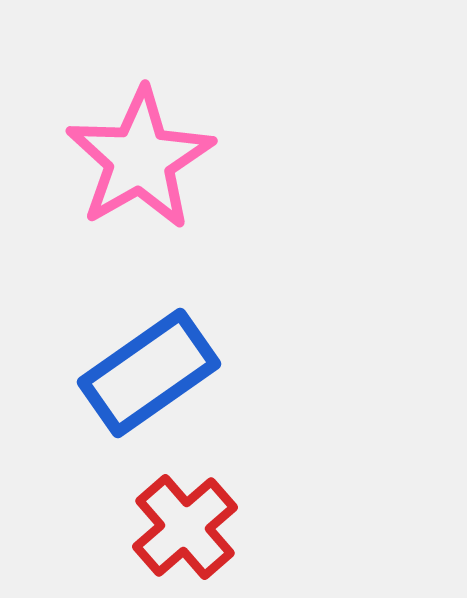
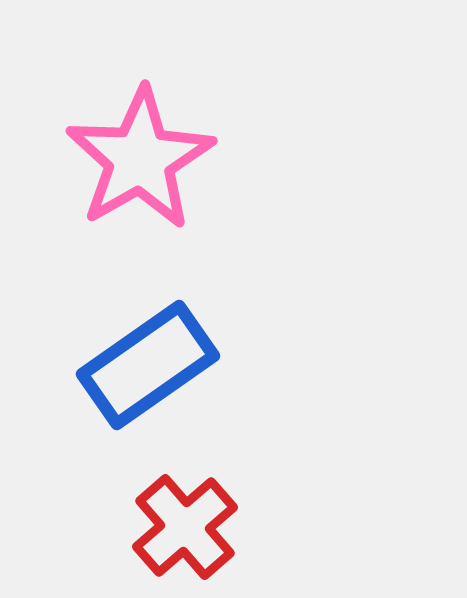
blue rectangle: moved 1 px left, 8 px up
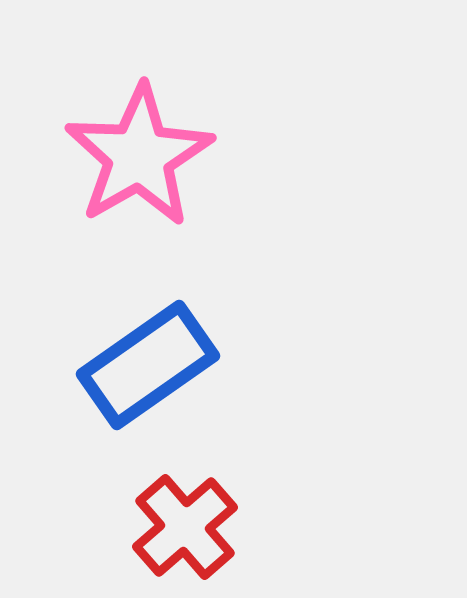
pink star: moved 1 px left, 3 px up
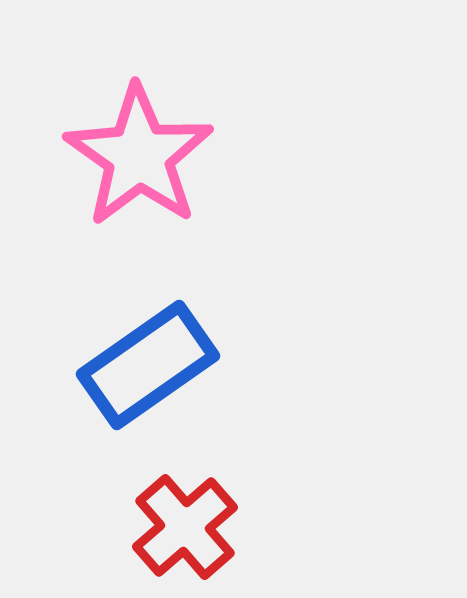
pink star: rotated 7 degrees counterclockwise
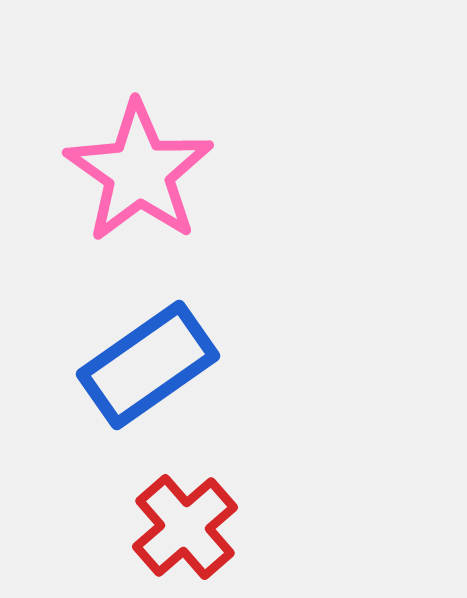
pink star: moved 16 px down
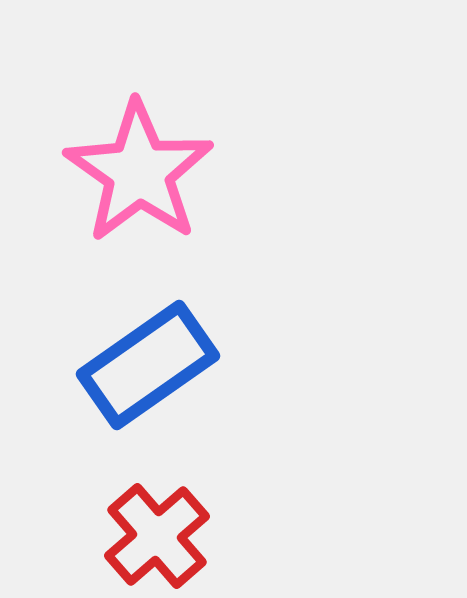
red cross: moved 28 px left, 9 px down
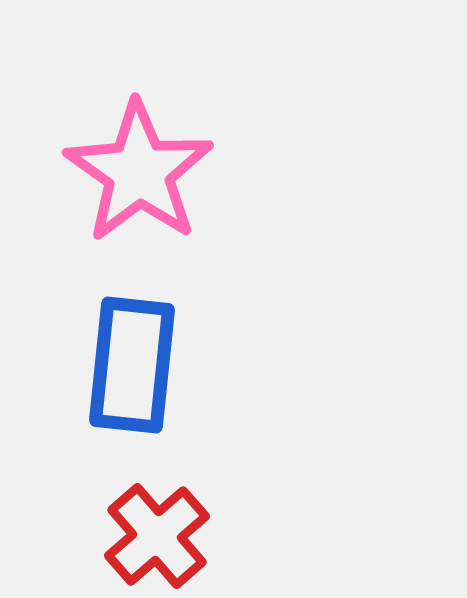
blue rectangle: moved 16 px left; rotated 49 degrees counterclockwise
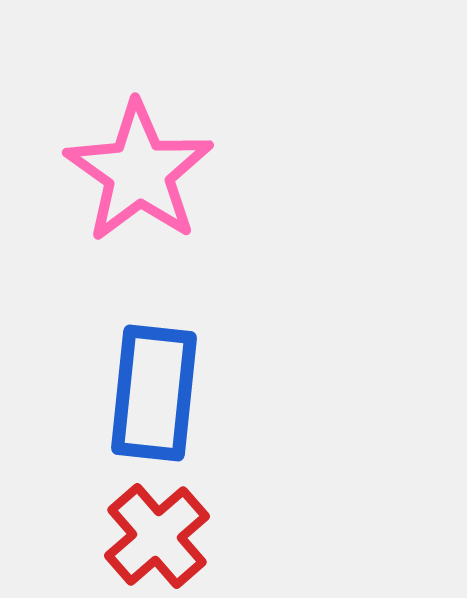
blue rectangle: moved 22 px right, 28 px down
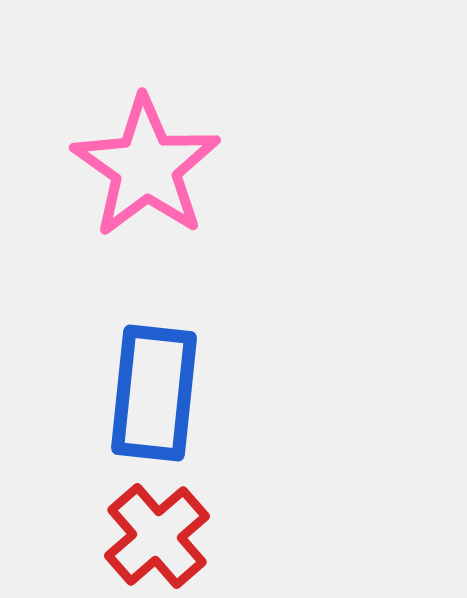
pink star: moved 7 px right, 5 px up
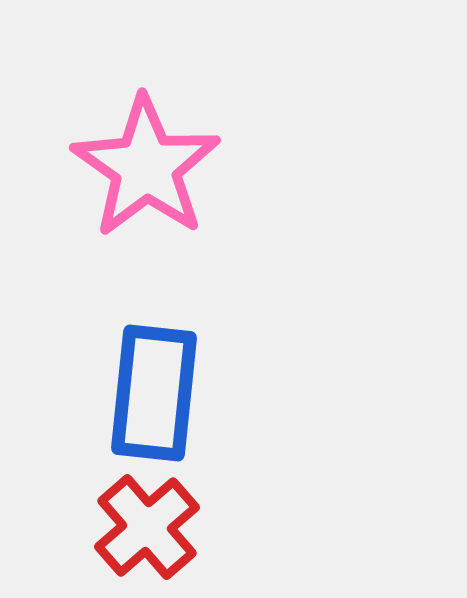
red cross: moved 10 px left, 9 px up
